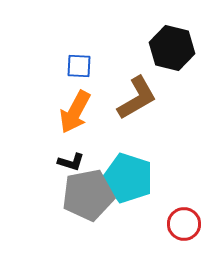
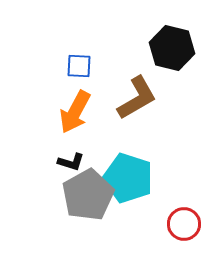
gray pentagon: rotated 18 degrees counterclockwise
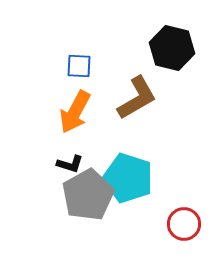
black L-shape: moved 1 px left, 2 px down
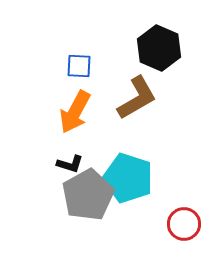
black hexagon: moved 13 px left; rotated 9 degrees clockwise
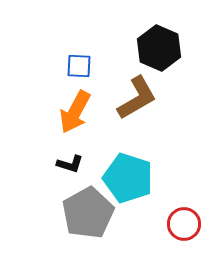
gray pentagon: moved 18 px down
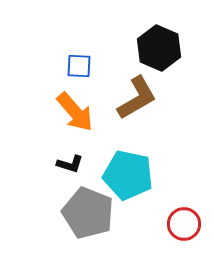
orange arrow: rotated 69 degrees counterclockwise
cyan pentagon: moved 3 px up; rotated 6 degrees counterclockwise
gray pentagon: rotated 21 degrees counterclockwise
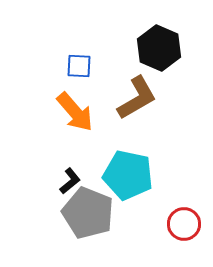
black L-shape: moved 17 px down; rotated 56 degrees counterclockwise
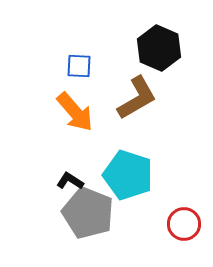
cyan pentagon: rotated 6 degrees clockwise
black L-shape: rotated 108 degrees counterclockwise
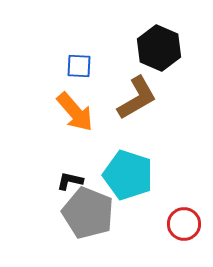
black L-shape: rotated 20 degrees counterclockwise
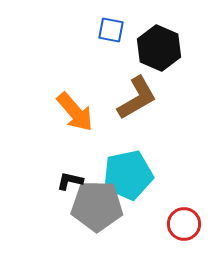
blue square: moved 32 px right, 36 px up; rotated 8 degrees clockwise
cyan pentagon: rotated 30 degrees counterclockwise
gray pentagon: moved 9 px right, 7 px up; rotated 21 degrees counterclockwise
